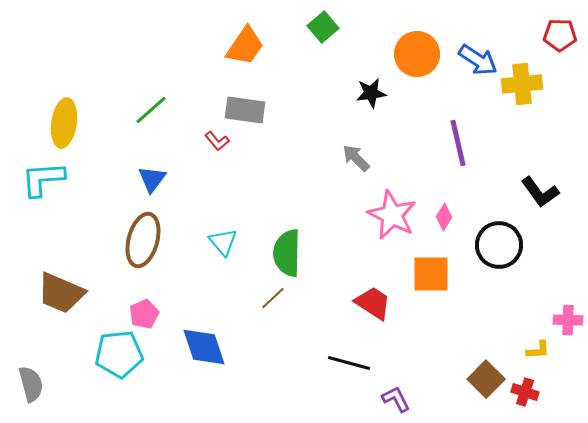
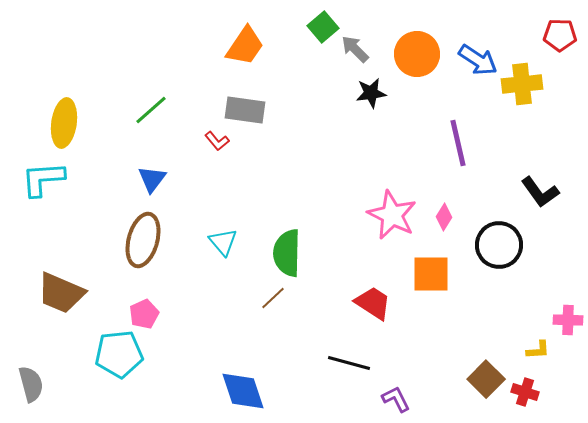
gray arrow: moved 1 px left, 109 px up
blue diamond: moved 39 px right, 44 px down
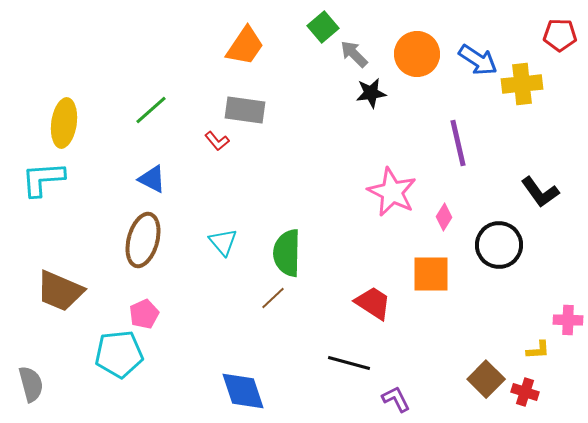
gray arrow: moved 1 px left, 5 px down
blue triangle: rotated 40 degrees counterclockwise
pink star: moved 23 px up
brown trapezoid: moved 1 px left, 2 px up
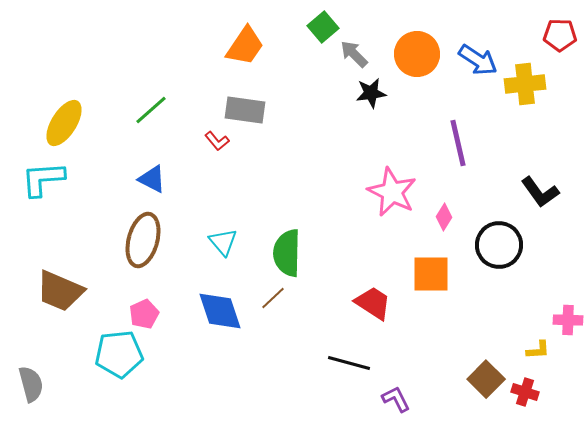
yellow cross: moved 3 px right
yellow ellipse: rotated 24 degrees clockwise
blue diamond: moved 23 px left, 80 px up
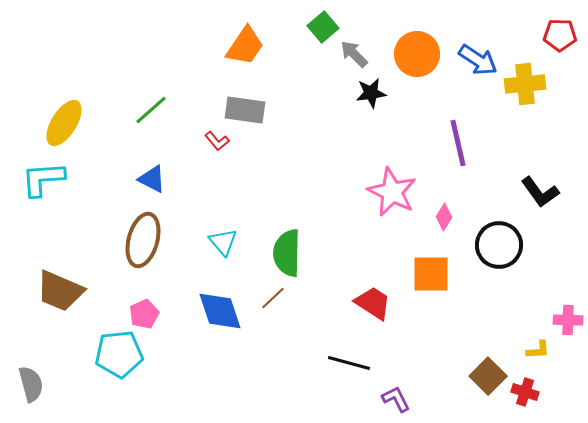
brown square: moved 2 px right, 3 px up
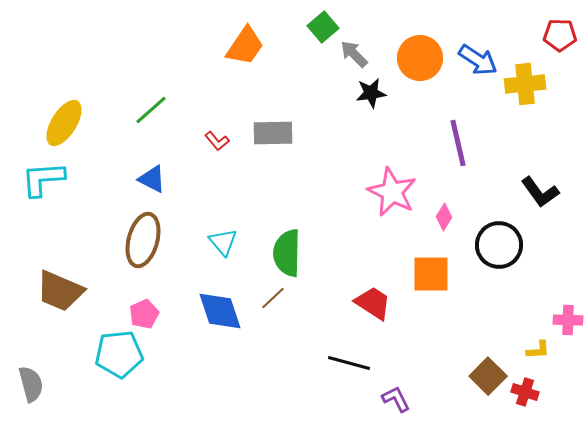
orange circle: moved 3 px right, 4 px down
gray rectangle: moved 28 px right, 23 px down; rotated 9 degrees counterclockwise
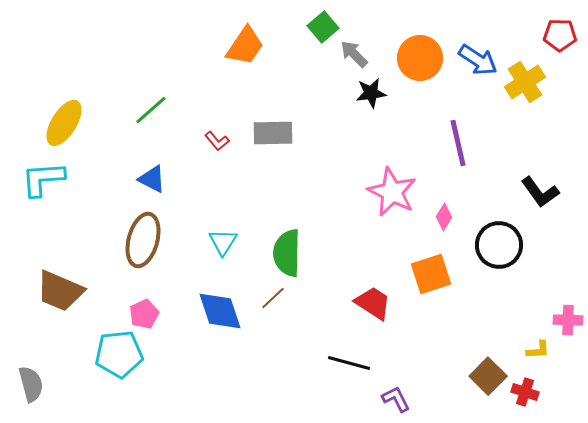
yellow cross: moved 2 px up; rotated 27 degrees counterclockwise
cyan triangle: rotated 12 degrees clockwise
orange square: rotated 18 degrees counterclockwise
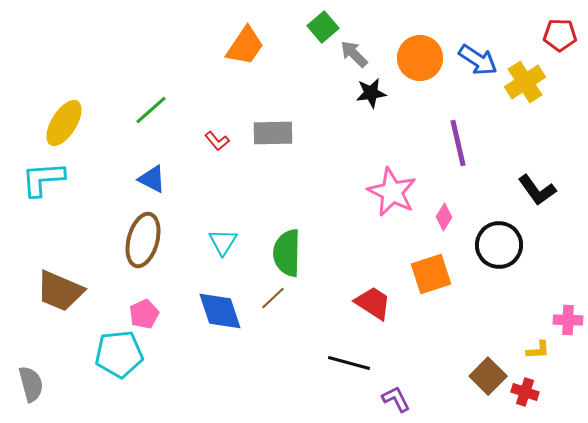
black L-shape: moved 3 px left, 2 px up
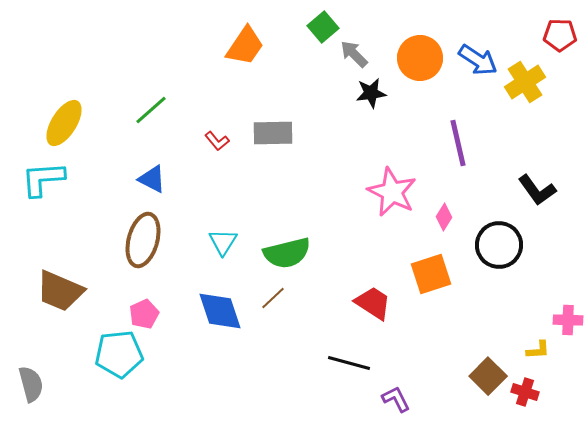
green semicircle: rotated 105 degrees counterclockwise
